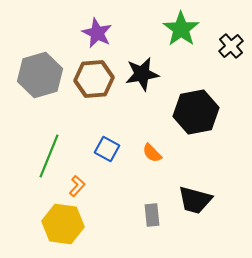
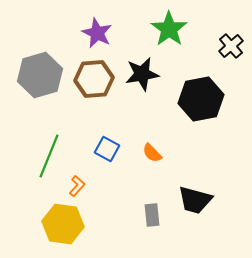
green star: moved 12 px left
black hexagon: moved 5 px right, 13 px up
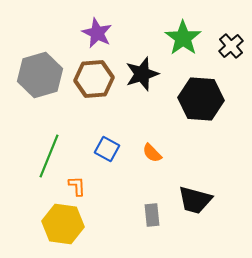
green star: moved 14 px right, 9 px down
black star: rotated 8 degrees counterclockwise
black hexagon: rotated 15 degrees clockwise
orange L-shape: rotated 45 degrees counterclockwise
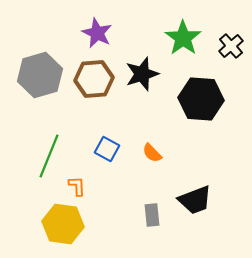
black trapezoid: rotated 36 degrees counterclockwise
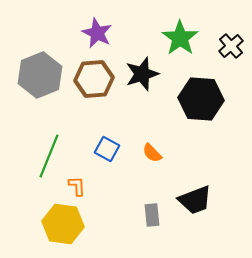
green star: moved 3 px left
gray hexagon: rotated 6 degrees counterclockwise
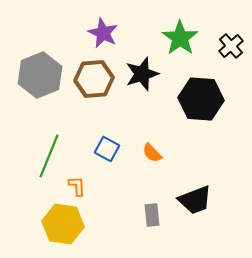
purple star: moved 6 px right
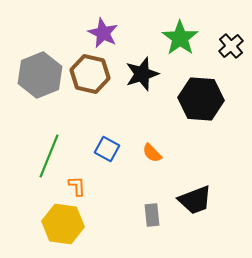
brown hexagon: moved 4 px left, 5 px up; rotated 18 degrees clockwise
